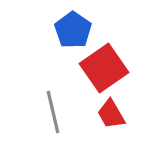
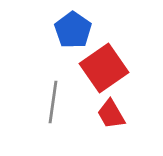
gray line: moved 10 px up; rotated 21 degrees clockwise
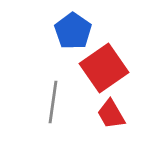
blue pentagon: moved 1 px down
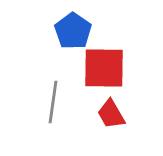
red square: rotated 36 degrees clockwise
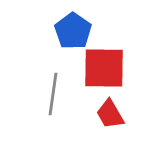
gray line: moved 8 px up
red trapezoid: moved 1 px left
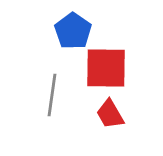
red square: moved 2 px right
gray line: moved 1 px left, 1 px down
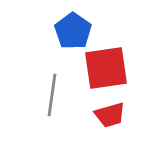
red square: rotated 9 degrees counterclockwise
red trapezoid: moved 1 px down; rotated 76 degrees counterclockwise
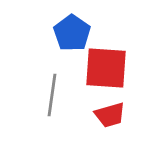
blue pentagon: moved 1 px left, 2 px down
red square: rotated 12 degrees clockwise
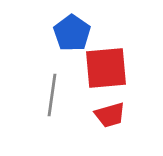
red square: rotated 9 degrees counterclockwise
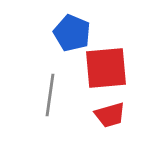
blue pentagon: rotated 12 degrees counterclockwise
gray line: moved 2 px left
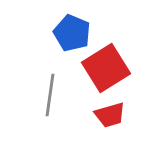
red square: rotated 27 degrees counterclockwise
